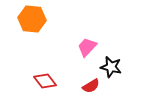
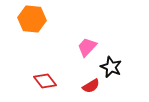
black star: rotated 10 degrees clockwise
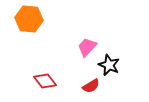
orange hexagon: moved 3 px left
black star: moved 2 px left, 2 px up
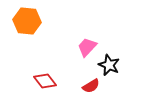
orange hexagon: moved 2 px left, 2 px down
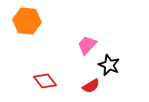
pink trapezoid: moved 2 px up
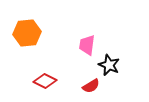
orange hexagon: moved 12 px down; rotated 12 degrees counterclockwise
pink trapezoid: rotated 35 degrees counterclockwise
red diamond: rotated 25 degrees counterclockwise
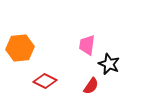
orange hexagon: moved 7 px left, 15 px down
black star: moved 1 px up
red semicircle: rotated 24 degrees counterclockwise
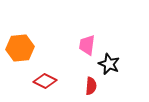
red semicircle: rotated 30 degrees counterclockwise
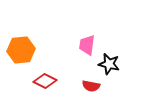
orange hexagon: moved 1 px right, 2 px down
black star: rotated 10 degrees counterclockwise
red semicircle: rotated 96 degrees clockwise
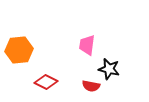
orange hexagon: moved 2 px left
black star: moved 5 px down
red diamond: moved 1 px right, 1 px down
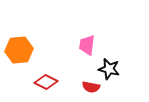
red semicircle: moved 1 px down
